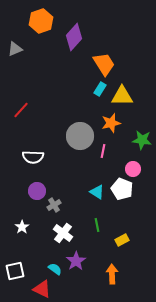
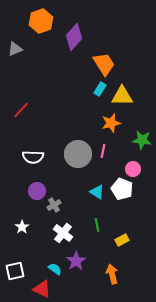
gray circle: moved 2 px left, 18 px down
orange arrow: rotated 12 degrees counterclockwise
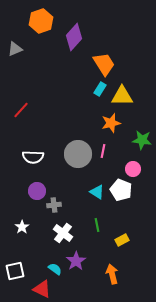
white pentagon: moved 1 px left, 1 px down
gray cross: rotated 24 degrees clockwise
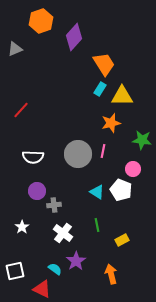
orange arrow: moved 1 px left
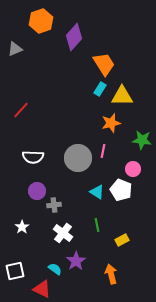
gray circle: moved 4 px down
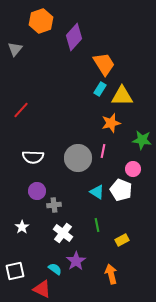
gray triangle: rotated 28 degrees counterclockwise
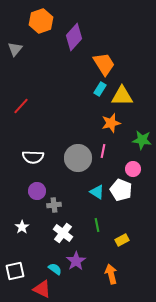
red line: moved 4 px up
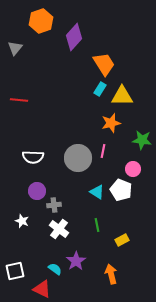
gray triangle: moved 1 px up
red line: moved 2 px left, 6 px up; rotated 54 degrees clockwise
white star: moved 6 px up; rotated 16 degrees counterclockwise
white cross: moved 4 px left, 4 px up
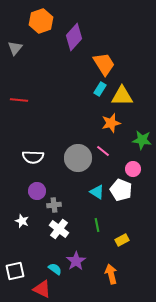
pink line: rotated 64 degrees counterclockwise
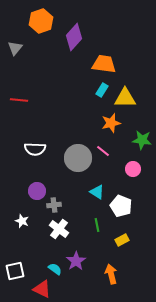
orange trapezoid: rotated 50 degrees counterclockwise
cyan rectangle: moved 2 px right, 1 px down
yellow triangle: moved 3 px right, 2 px down
white semicircle: moved 2 px right, 8 px up
white pentagon: moved 16 px down
